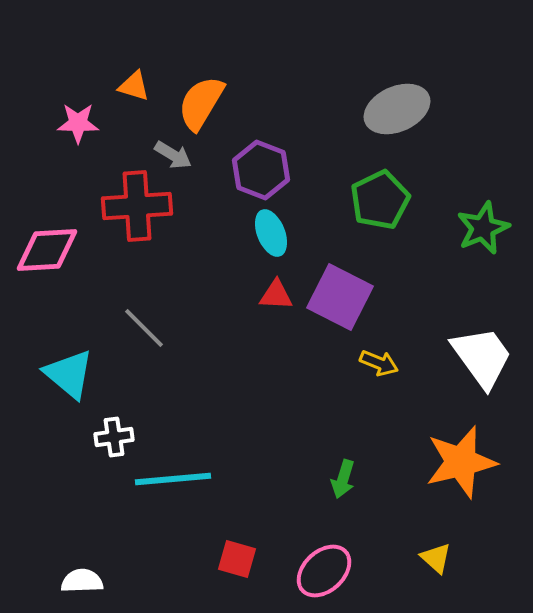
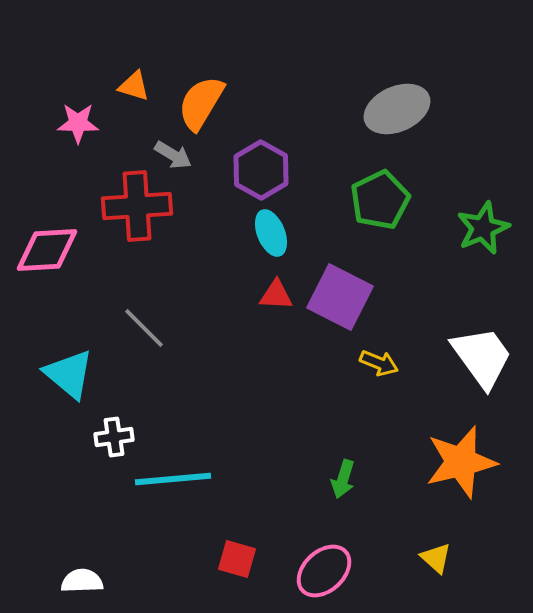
purple hexagon: rotated 8 degrees clockwise
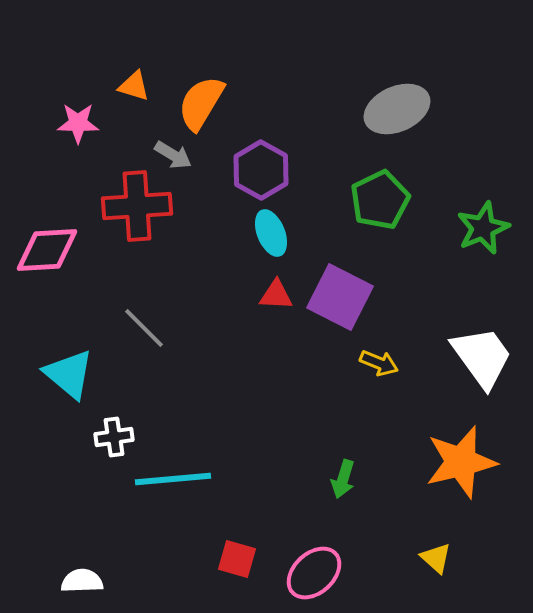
pink ellipse: moved 10 px left, 2 px down
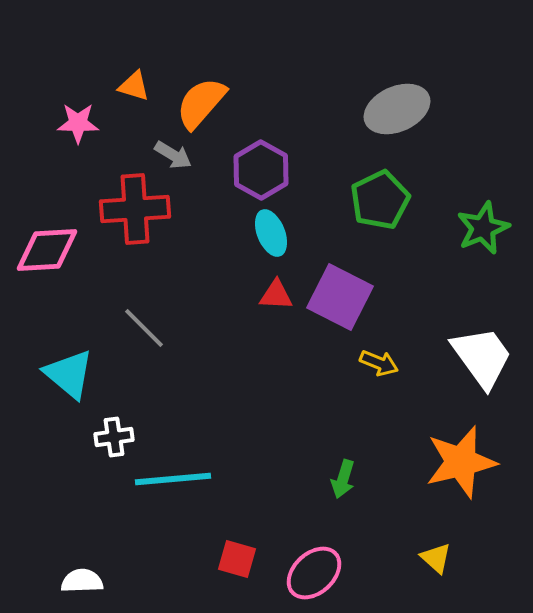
orange semicircle: rotated 10 degrees clockwise
red cross: moved 2 px left, 3 px down
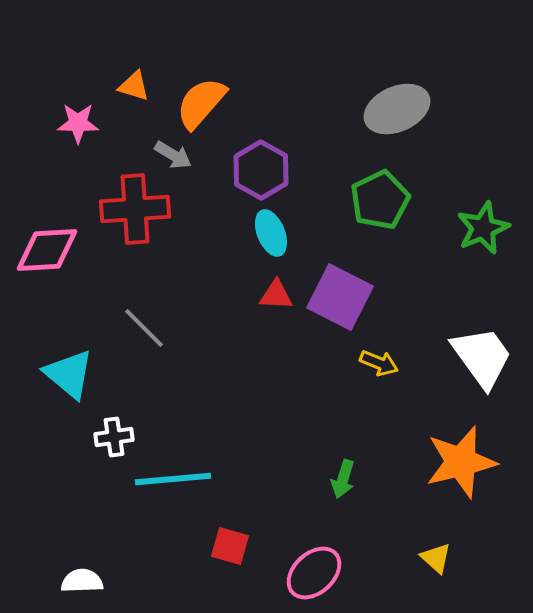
red square: moved 7 px left, 13 px up
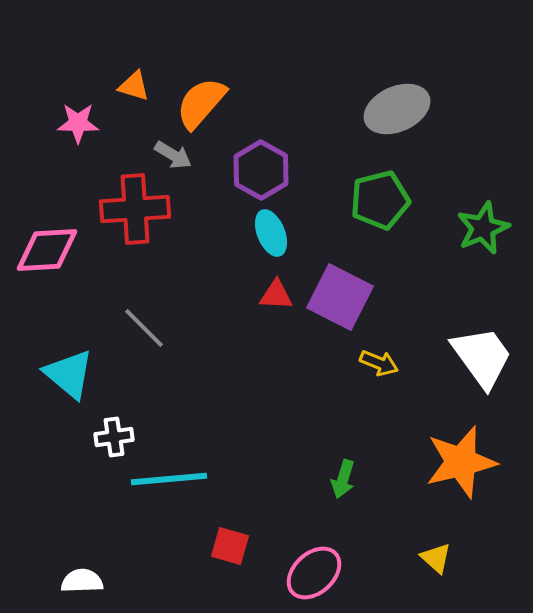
green pentagon: rotated 12 degrees clockwise
cyan line: moved 4 px left
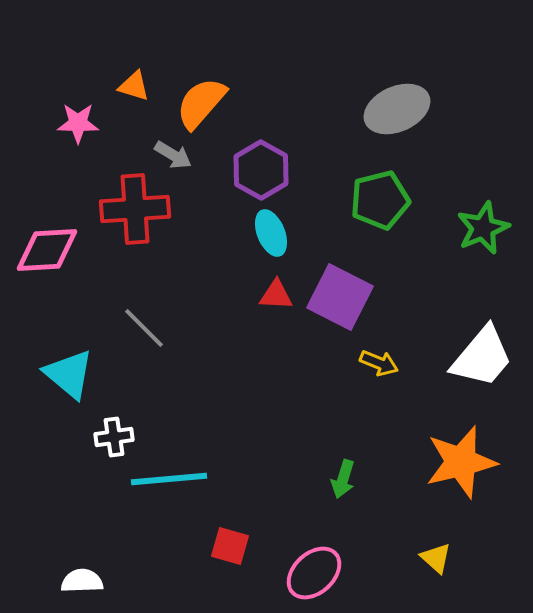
white trapezoid: rotated 76 degrees clockwise
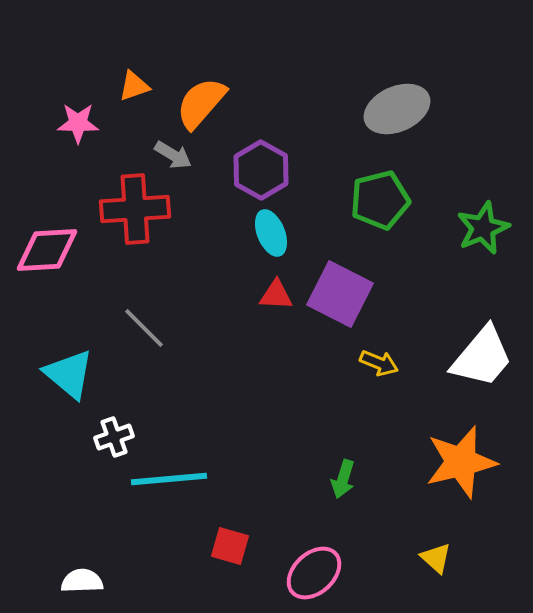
orange triangle: rotated 36 degrees counterclockwise
purple square: moved 3 px up
white cross: rotated 12 degrees counterclockwise
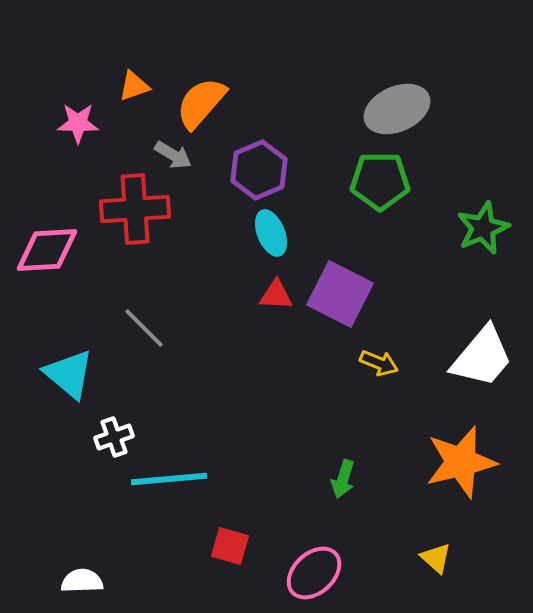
purple hexagon: moved 2 px left; rotated 8 degrees clockwise
green pentagon: moved 19 px up; rotated 14 degrees clockwise
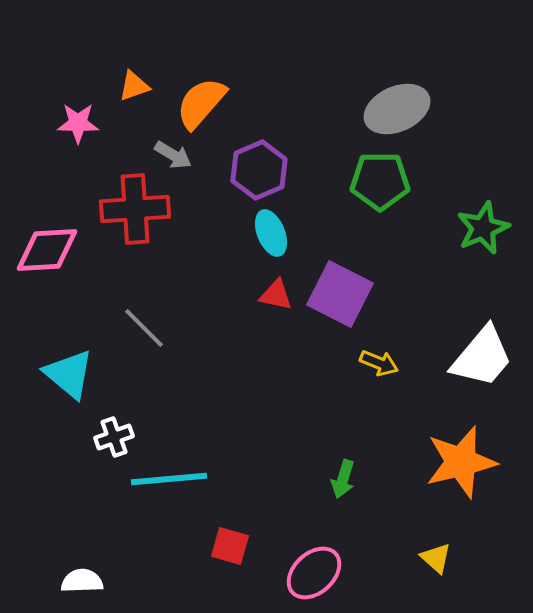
red triangle: rotated 9 degrees clockwise
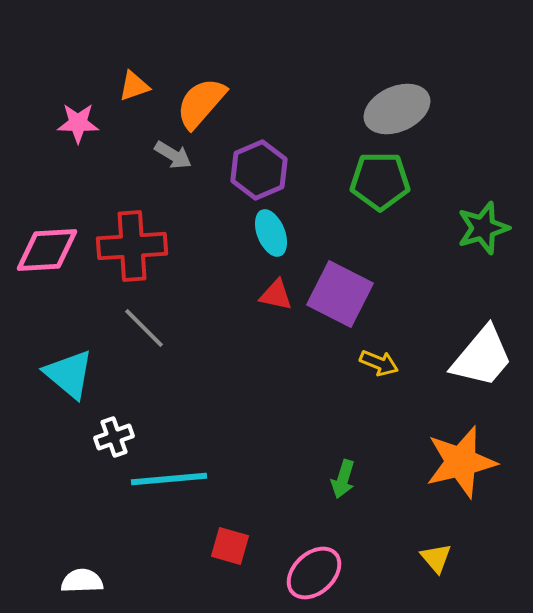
red cross: moved 3 px left, 37 px down
green star: rotated 6 degrees clockwise
yellow triangle: rotated 8 degrees clockwise
